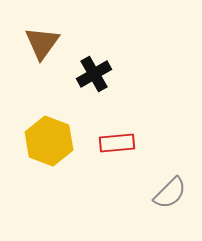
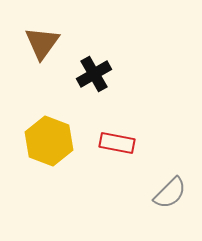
red rectangle: rotated 16 degrees clockwise
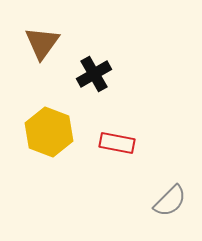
yellow hexagon: moved 9 px up
gray semicircle: moved 8 px down
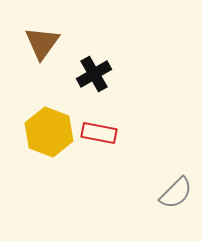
red rectangle: moved 18 px left, 10 px up
gray semicircle: moved 6 px right, 8 px up
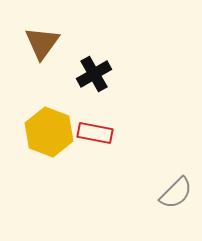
red rectangle: moved 4 px left
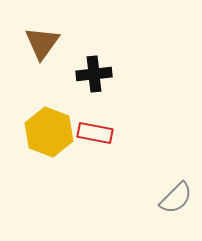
black cross: rotated 24 degrees clockwise
gray semicircle: moved 5 px down
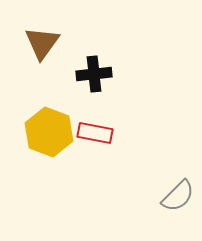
gray semicircle: moved 2 px right, 2 px up
